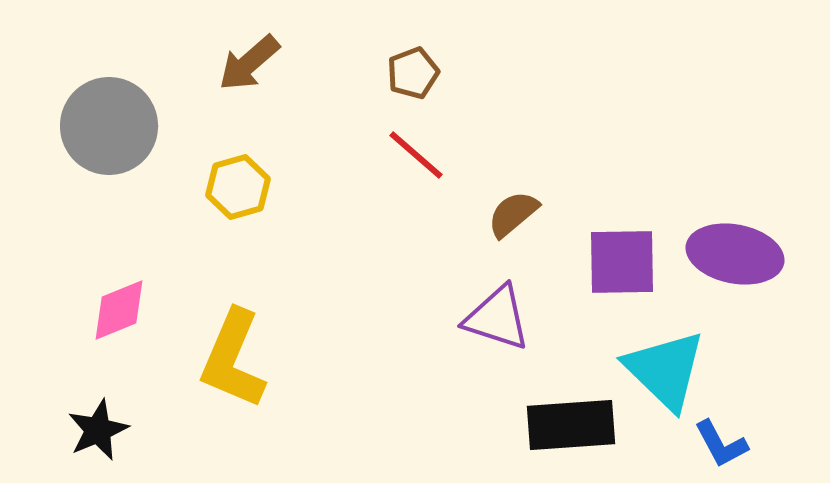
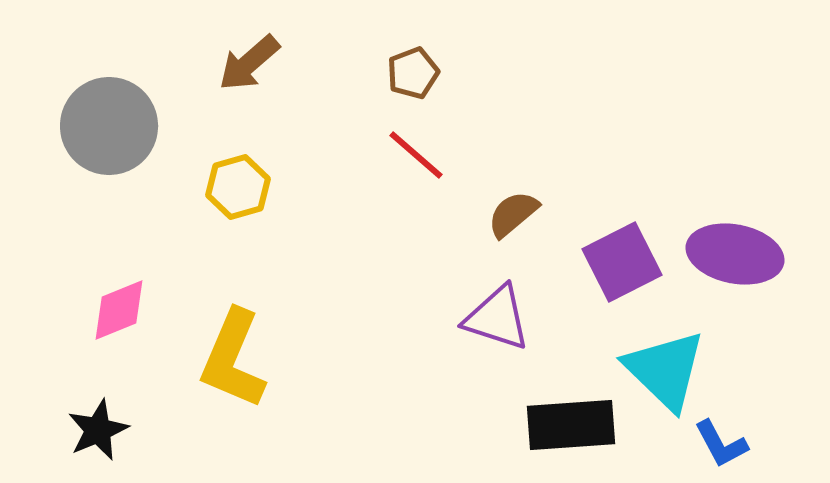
purple square: rotated 26 degrees counterclockwise
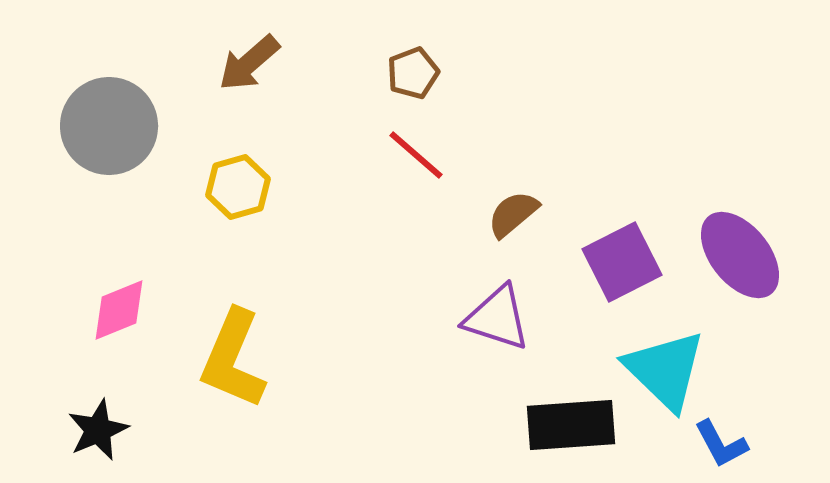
purple ellipse: moved 5 px right, 1 px down; rotated 40 degrees clockwise
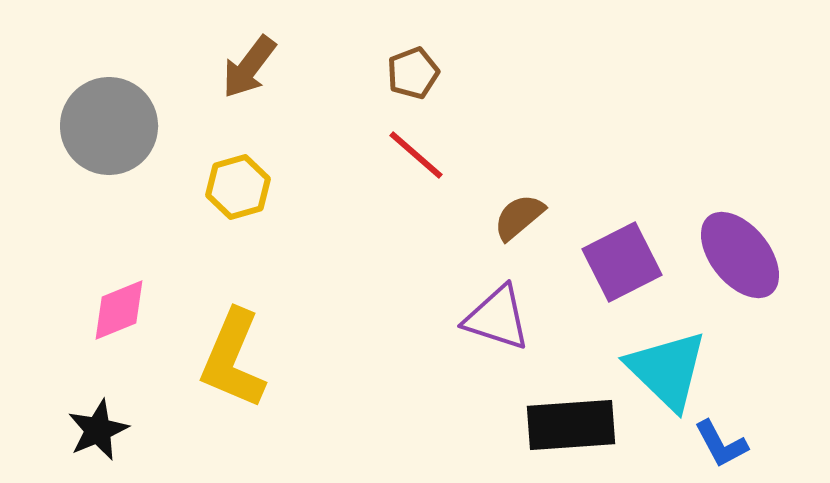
brown arrow: moved 4 px down; rotated 12 degrees counterclockwise
brown semicircle: moved 6 px right, 3 px down
cyan triangle: moved 2 px right
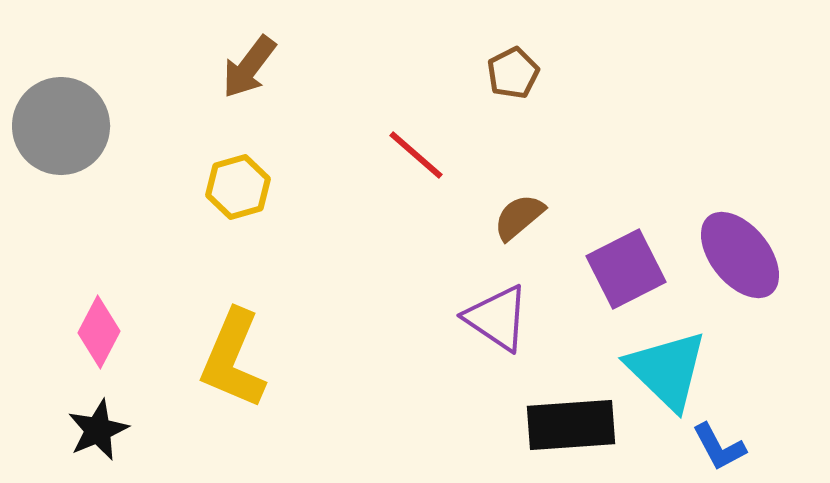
brown pentagon: moved 100 px right; rotated 6 degrees counterclockwise
gray circle: moved 48 px left
purple square: moved 4 px right, 7 px down
pink diamond: moved 20 px left, 22 px down; rotated 40 degrees counterclockwise
purple triangle: rotated 16 degrees clockwise
blue L-shape: moved 2 px left, 3 px down
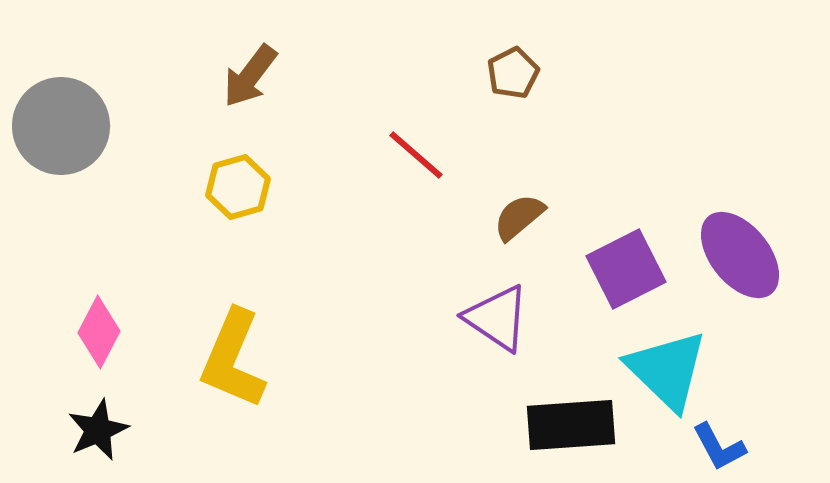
brown arrow: moved 1 px right, 9 px down
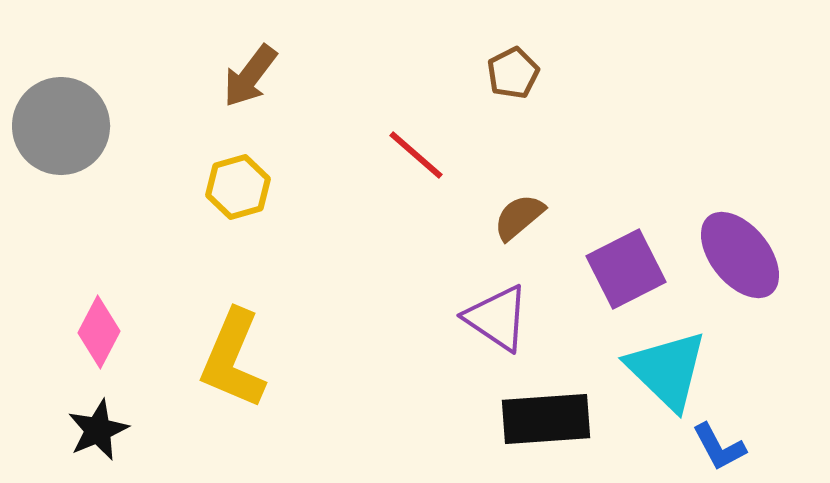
black rectangle: moved 25 px left, 6 px up
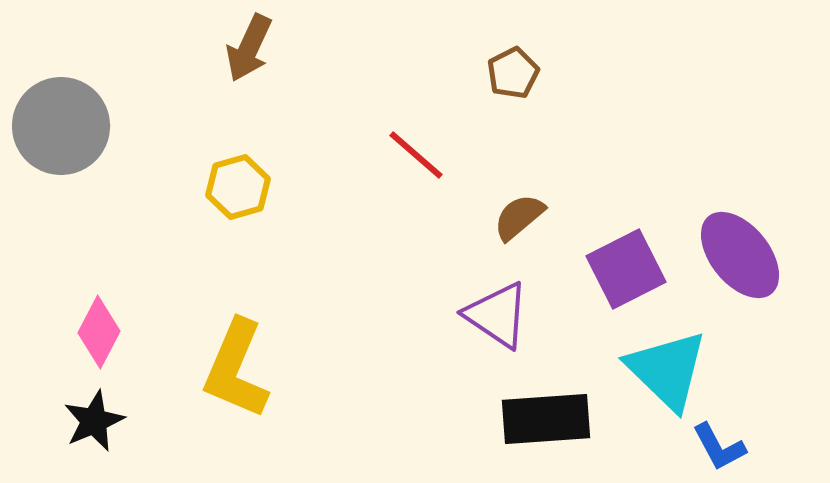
brown arrow: moved 1 px left, 28 px up; rotated 12 degrees counterclockwise
purple triangle: moved 3 px up
yellow L-shape: moved 3 px right, 10 px down
black star: moved 4 px left, 9 px up
